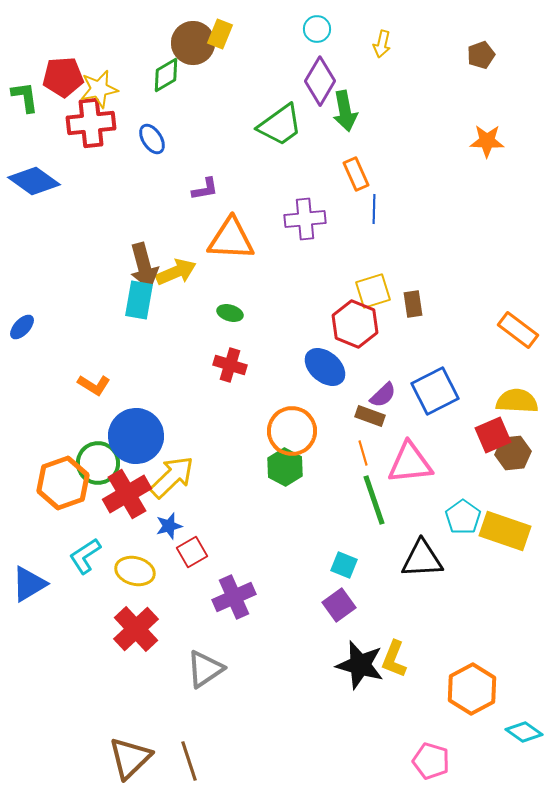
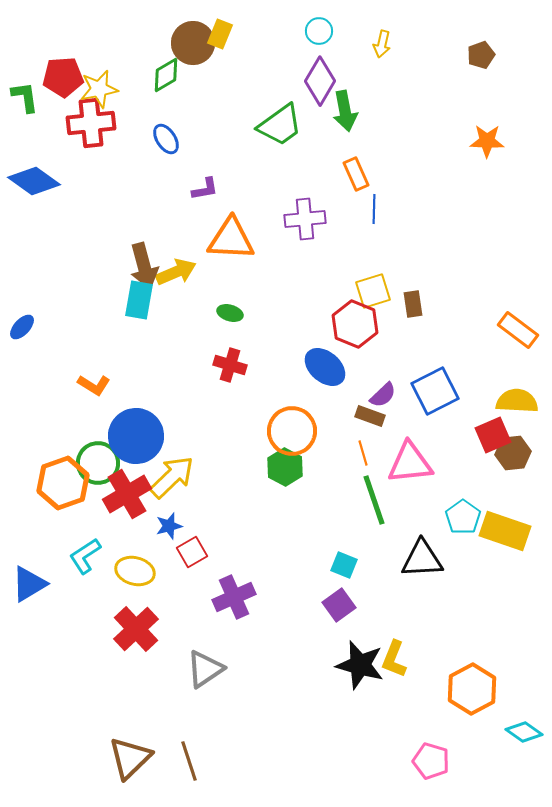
cyan circle at (317, 29): moved 2 px right, 2 px down
blue ellipse at (152, 139): moved 14 px right
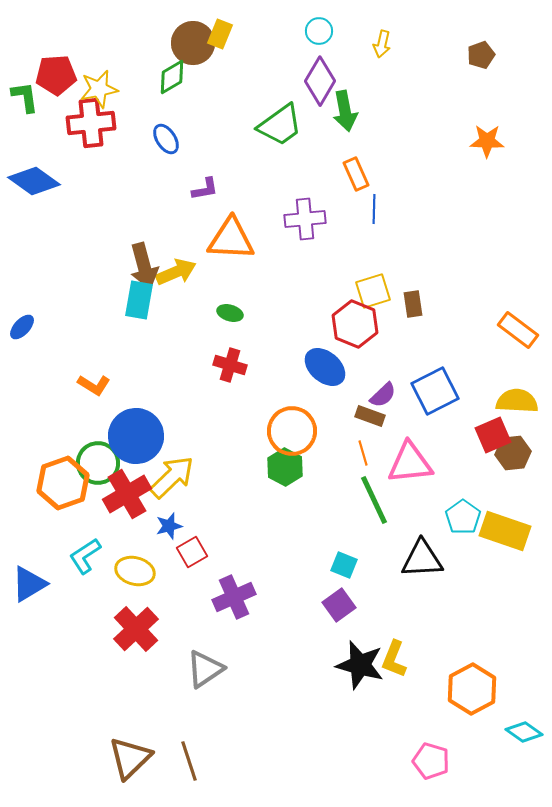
green diamond at (166, 75): moved 6 px right, 2 px down
red pentagon at (63, 77): moved 7 px left, 2 px up
green line at (374, 500): rotated 6 degrees counterclockwise
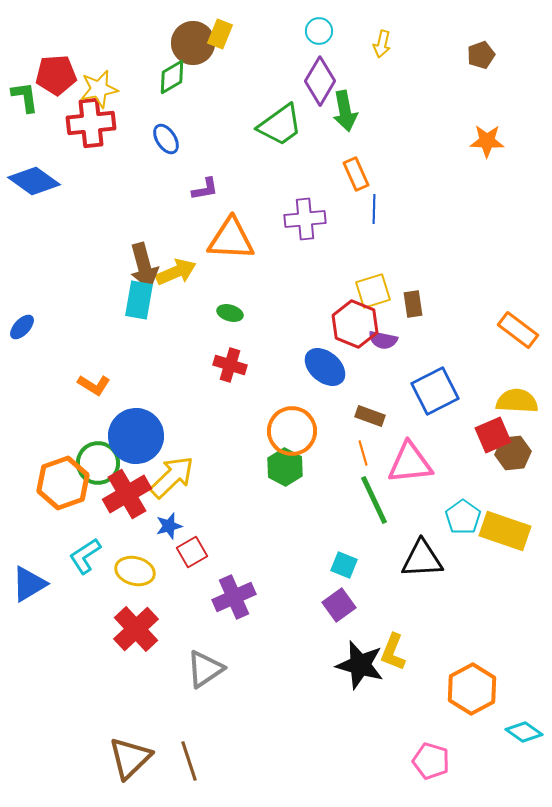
purple semicircle at (383, 395): moved 55 px up; rotated 56 degrees clockwise
yellow L-shape at (394, 659): moved 1 px left, 7 px up
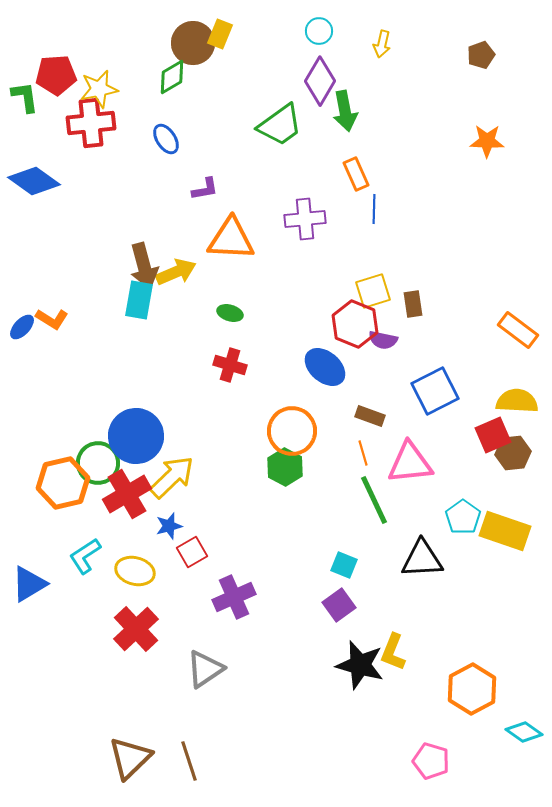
orange L-shape at (94, 385): moved 42 px left, 66 px up
orange hexagon at (63, 483): rotated 6 degrees clockwise
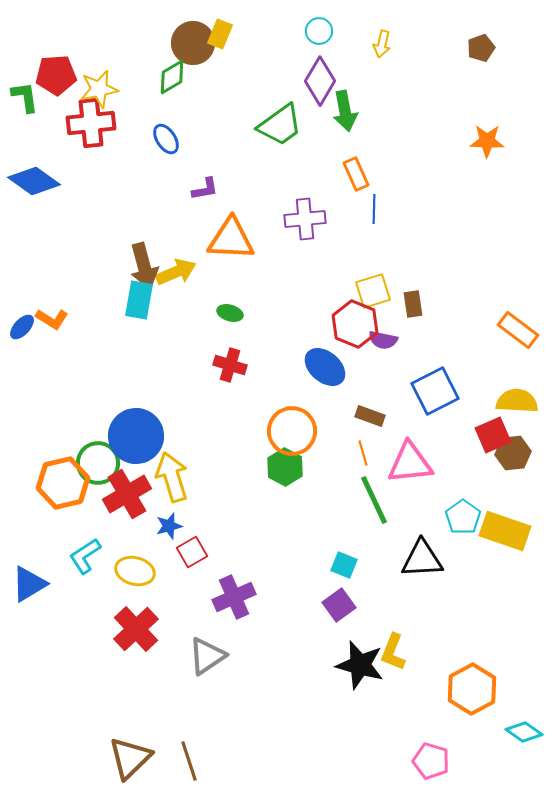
brown pentagon at (481, 55): moved 7 px up
yellow arrow at (172, 477): rotated 63 degrees counterclockwise
gray triangle at (205, 669): moved 2 px right, 13 px up
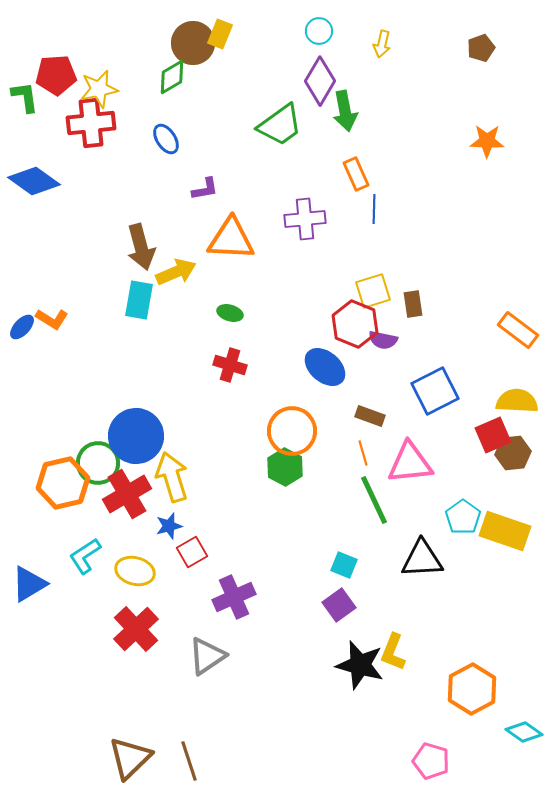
brown arrow at (144, 266): moved 3 px left, 19 px up
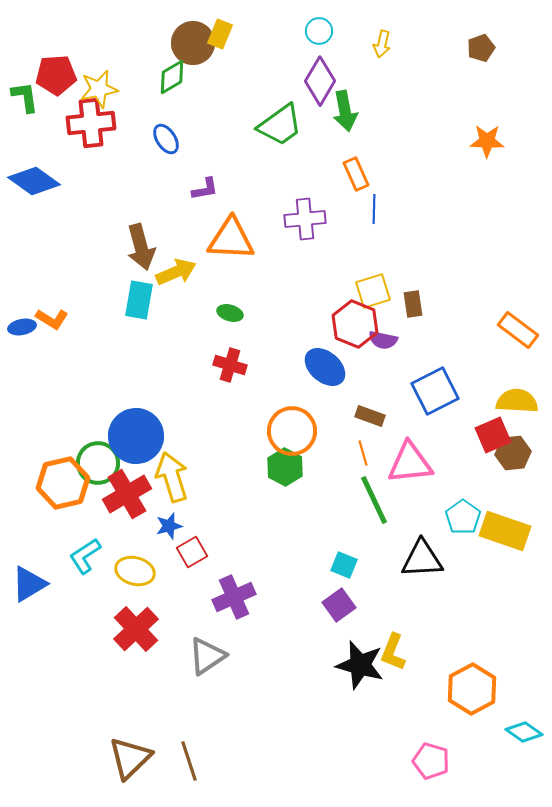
blue ellipse at (22, 327): rotated 36 degrees clockwise
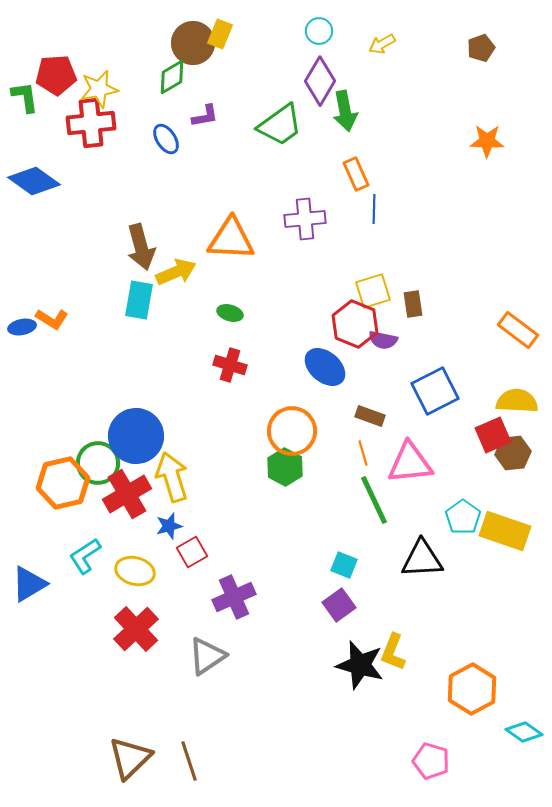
yellow arrow at (382, 44): rotated 48 degrees clockwise
purple L-shape at (205, 189): moved 73 px up
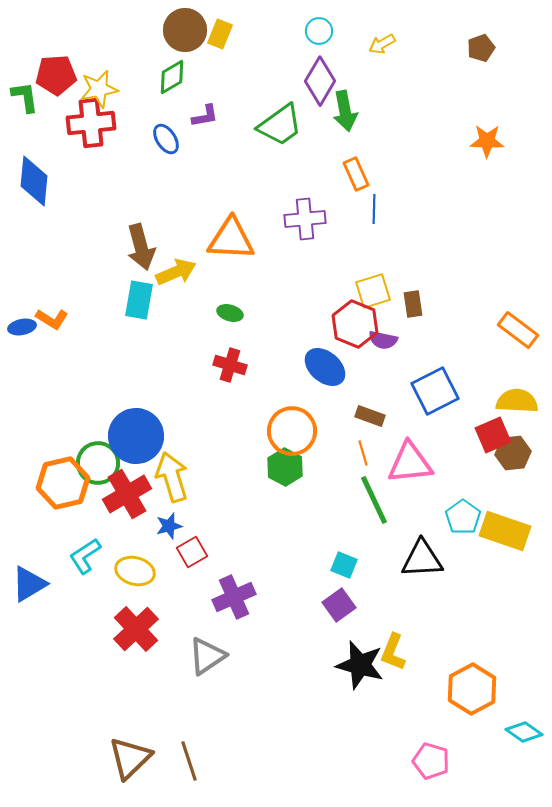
brown circle at (193, 43): moved 8 px left, 13 px up
blue diamond at (34, 181): rotated 60 degrees clockwise
